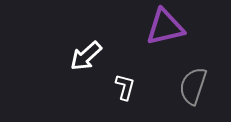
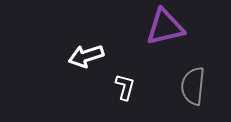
white arrow: rotated 24 degrees clockwise
gray semicircle: rotated 12 degrees counterclockwise
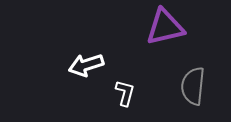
white arrow: moved 9 px down
white L-shape: moved 6 px down
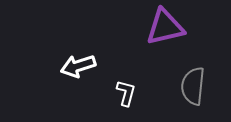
white arrow: moved 8 px left, 1 px down
white L-shape: moved 1 px right
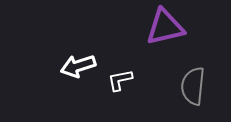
white L-shape: moved 6 px left, 13 px up; rotated 116 degrees counterclockwise
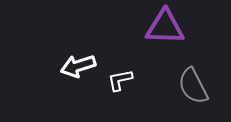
purple triangle: rotated 15 degrees clockwise
gray semicircle: rotated 33 degrees counterclockwise
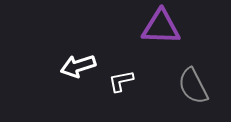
purple triangle: moved 4 px left
white L-shape: moved 1 px right, 1 px down
